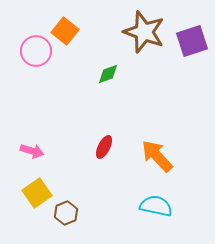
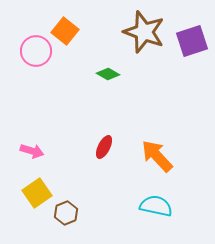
green diamond: rotated 50 degrees clockwise
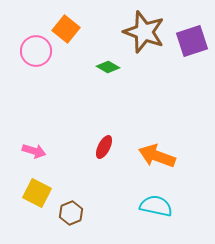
orange square: moved 1 px right, 2 px up
green diamond: moved 7 px up
pink arrow: moved 2 px right
orange arrow: rotated 27 degrees counterclockwise
yellow square: rotated 28 degrees counterclockwise
brown hexagon: moved 5 px right
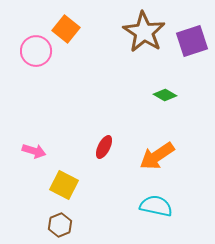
brown star: rotated 12 degrees clockwise
green diamond: moved 57 px right, 28 px down
orange arrow: rotated 54 degrees counterclockwise
yellow square: moved 27 px right, 8 px up
brown hexagon: moved 11 px left, 12 px down
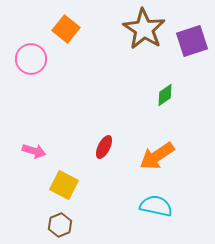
brown star: moved 3 px up
pink circle: moved 5 px left, 8 px down
green diamond: rotated 65 degrees counterclockwise
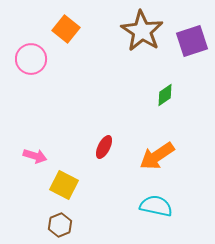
brown star: moved 2 px left, 2 px down
pink arrow: moved 1 px right, 5 px down
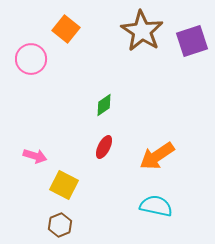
green diamond: moved 61 px left, 10 px down
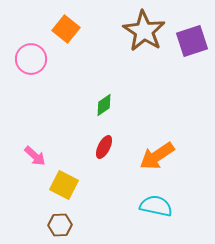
brown star: moved 2 px right
pink arrow: rotated 25 degrees clockwise
brown hexagon: rotated 20 degrees clockwise
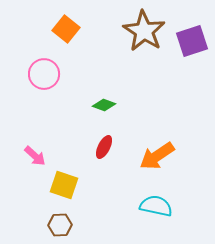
pink circle: moved 13 px right, 15 px down
green diamond: rotated 55 degrees clockwise
yellow square: rotated 8 degrees counterclockwise
